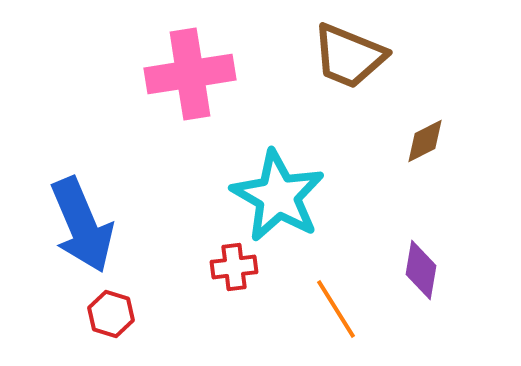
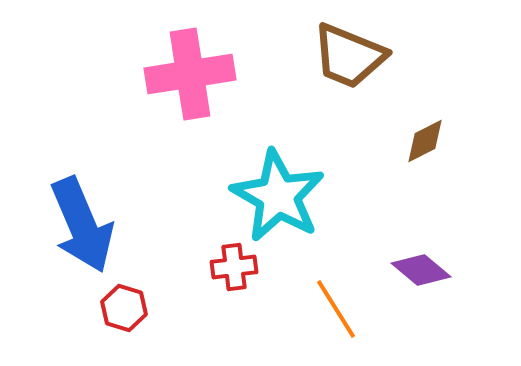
purple diamond: rotated 60 degrees counterclockwise
red hexagon: moved 13 px right, 6 px up
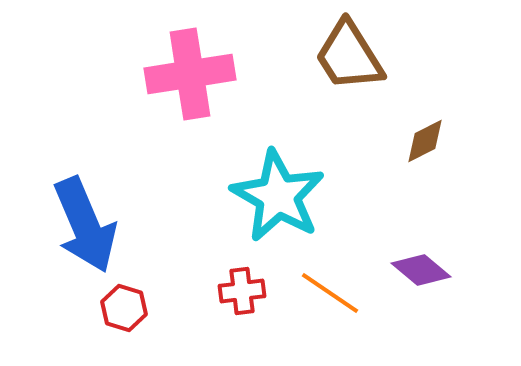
brown trapezoid: rotated 36 degrees clockwise
blue arrow: moved 3 px right
red cross: moved 8 px right, 24 px down
orange line: moved 6 px left, 16 px up; rotated 24 degrees counterclockwise
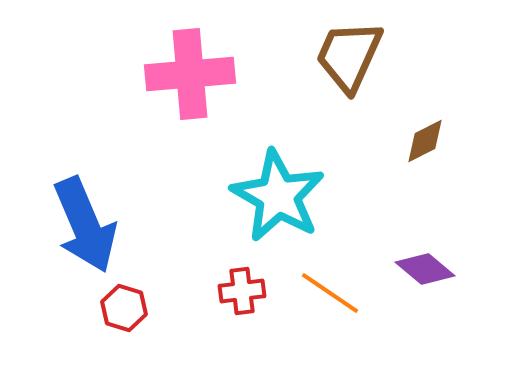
brown trapezoid: rotated 56 degrees clockwise
pink cross: rotated 4 degrees clockwise
purple diamond: moved 4 px right, 1 px up
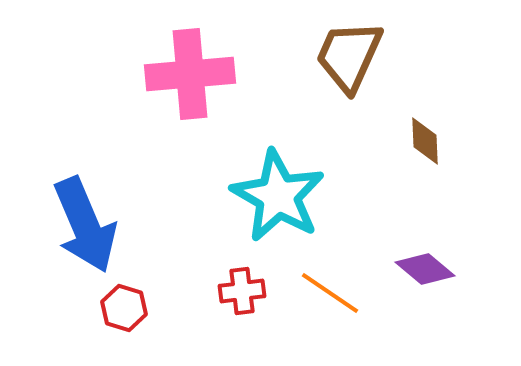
brown diamond: rotated 66 degrees counterclockwise
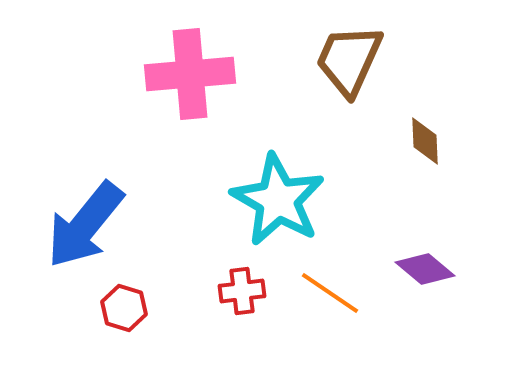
brown trapezoid: moved 4 px down
cyan star: moved 4 px down
blue arrow: rotated 62 degrees clockwise
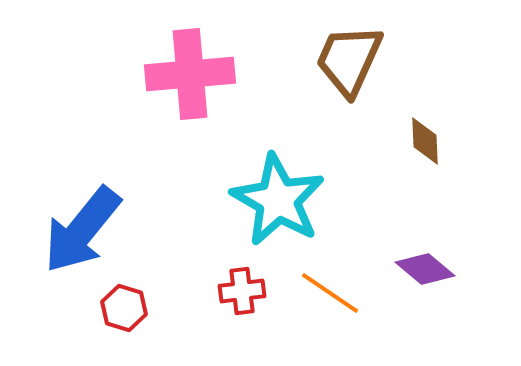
blue arrow: moved 3 px left, 5 px down
